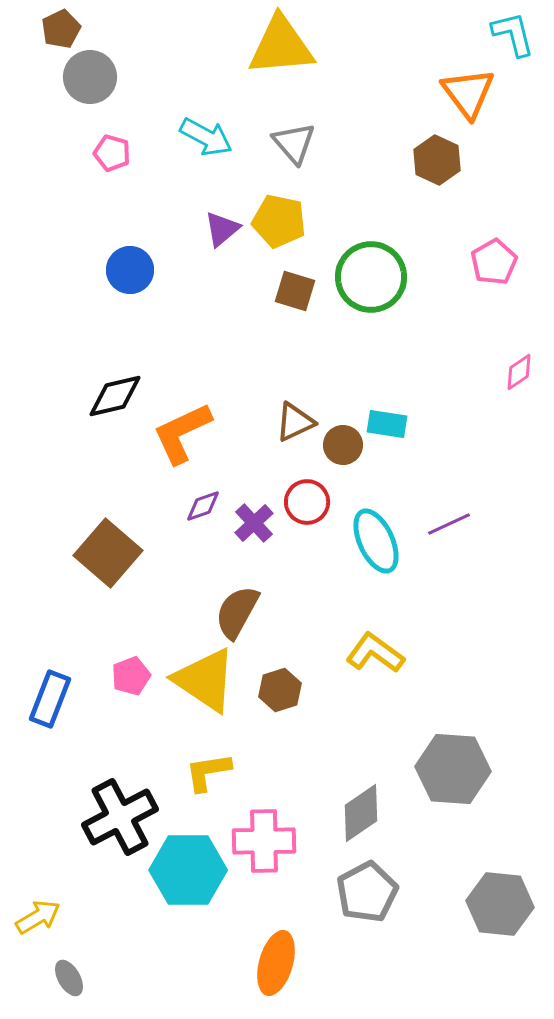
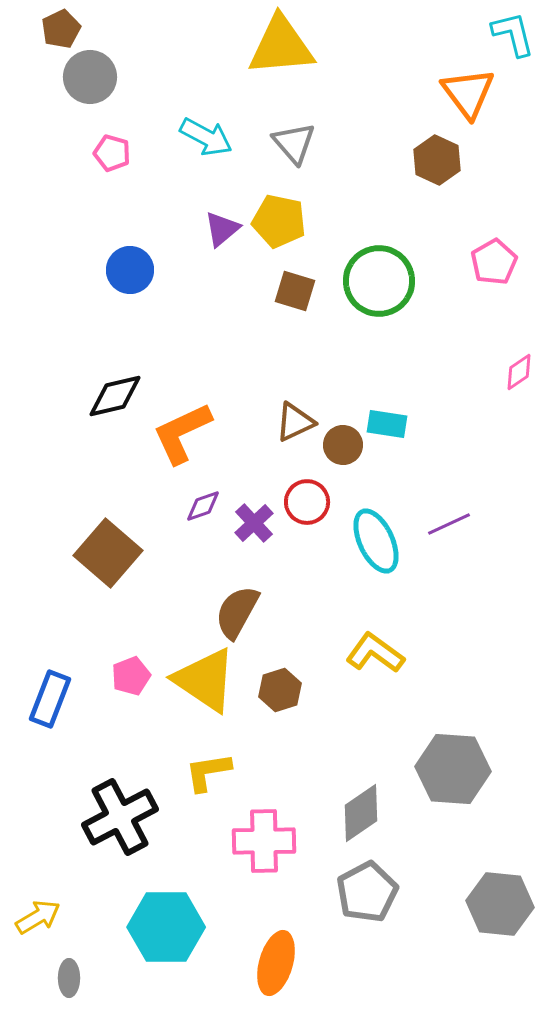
green circle at (371, 277): moved 8 px right, 4 px down
cyan hexagon at (188, 870): moved 22 px left, 57 px down
gray ellipse at (69, 978): rotated 30 degrees clockwise
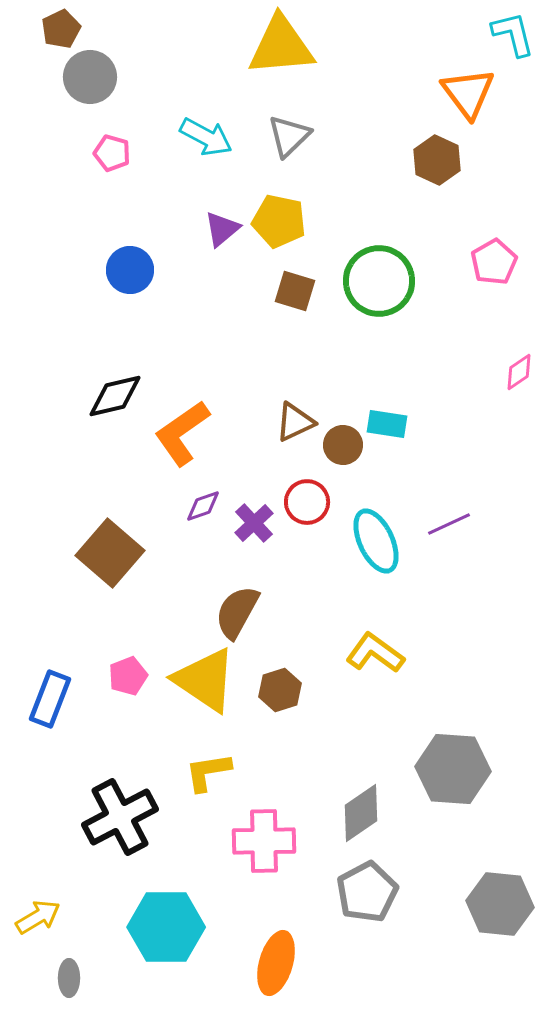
gray triangle at (294, 143): moved 5 px left, 7 px up; rotated 27 degrees clockwise
orange L-shape at (182, 433): rotated 10 degrees counterclockwise
brown square at (108, 553): moved 2 px right
pink pentagon at (131, 676): moved 3 px left
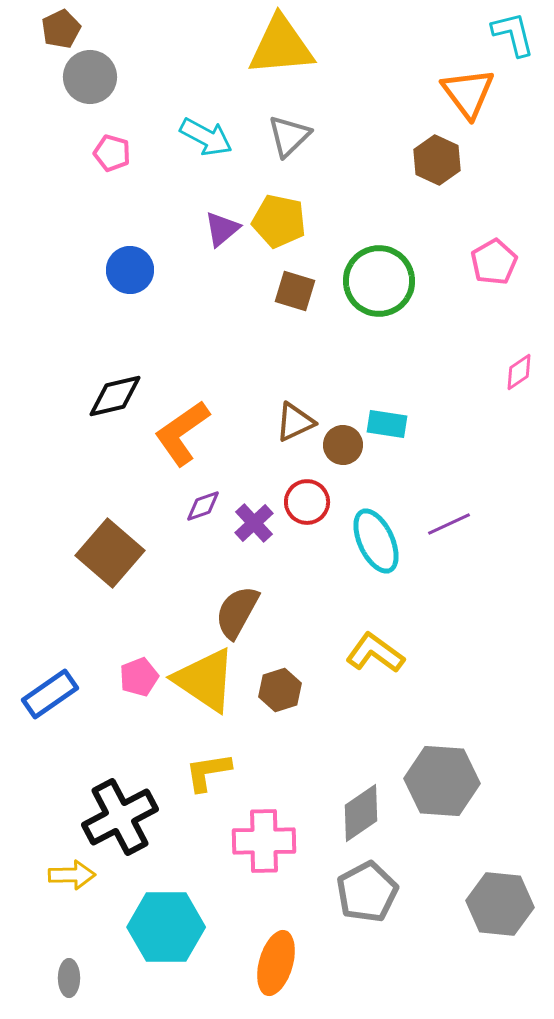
pink pentagon at (128, 676): moved 11 px right, 1 px down
blue rectangle at (50, 699): moved 5 px up; rotated 34 degrees clockwise
gray hexagon at (453, 769): moved 11 px left, 12 px down
yellow arrow at (38, 917): moved 34 px right, 42 px up; rotated 30 degrees clockwise
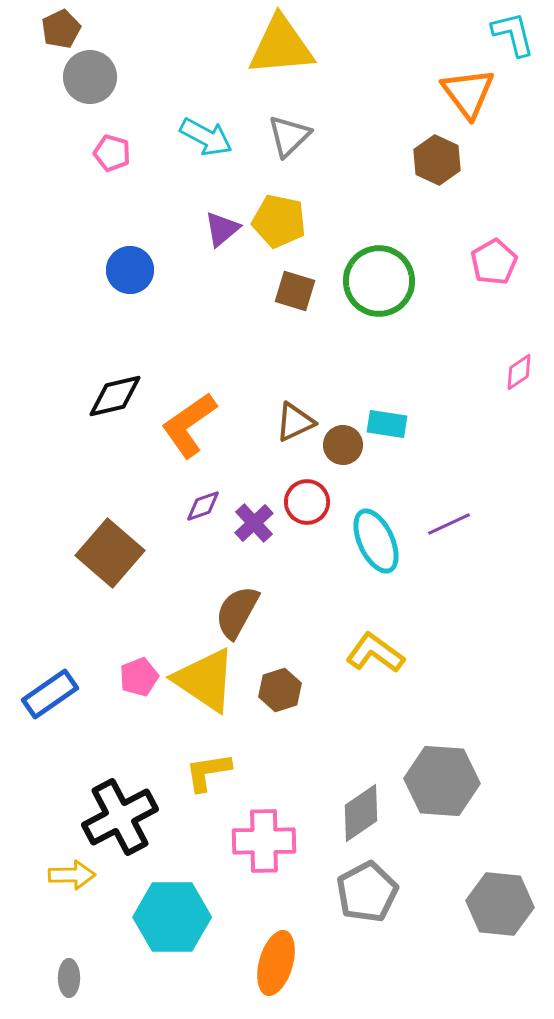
orange L-shape at (182, 433): moved 7 px right, 8 px up
cyan hexagon at (166, 927): moved 6 px right, 10 px up
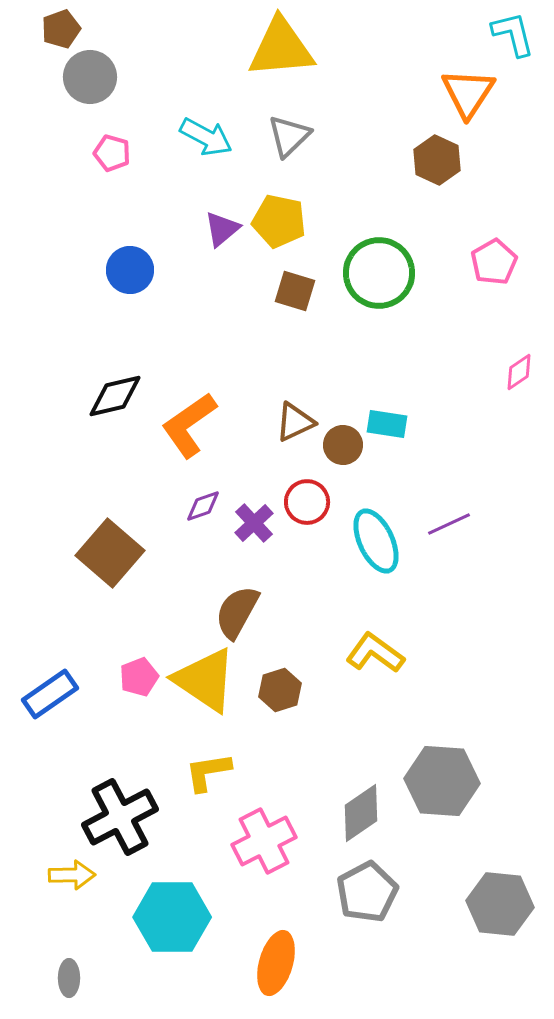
brown pentagon at (61, 29): rotated 6 degrees clockwise
yellow triangle at (281, 46): moved 2 px down
orange triangle at (468, 93): rotated 10 degrees clockwise
green circle at (379, 281): moved 8 px up
pink cross at (264, 841): rotated 26 degrees counterclockwise
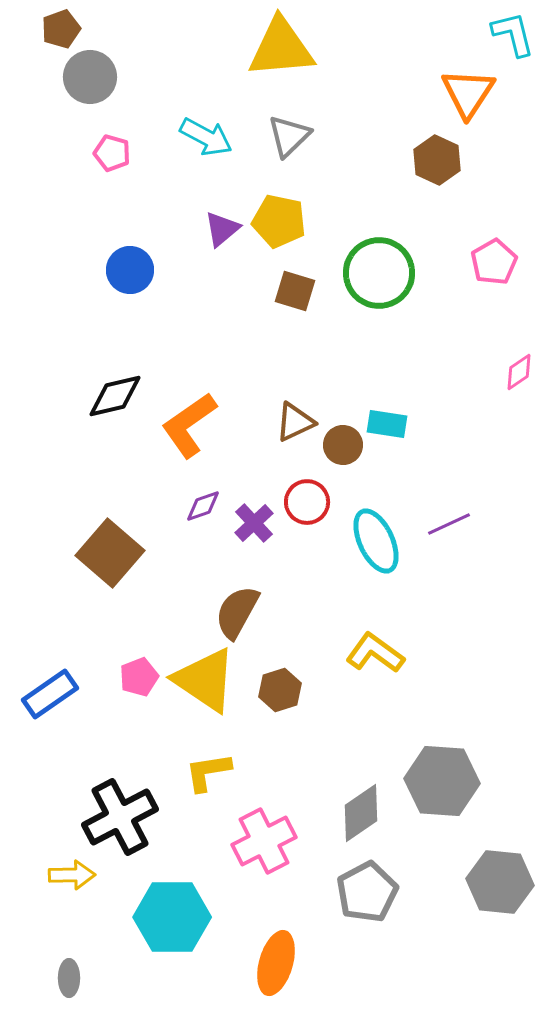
gray hexagon at (500, 904): moved 22 px up
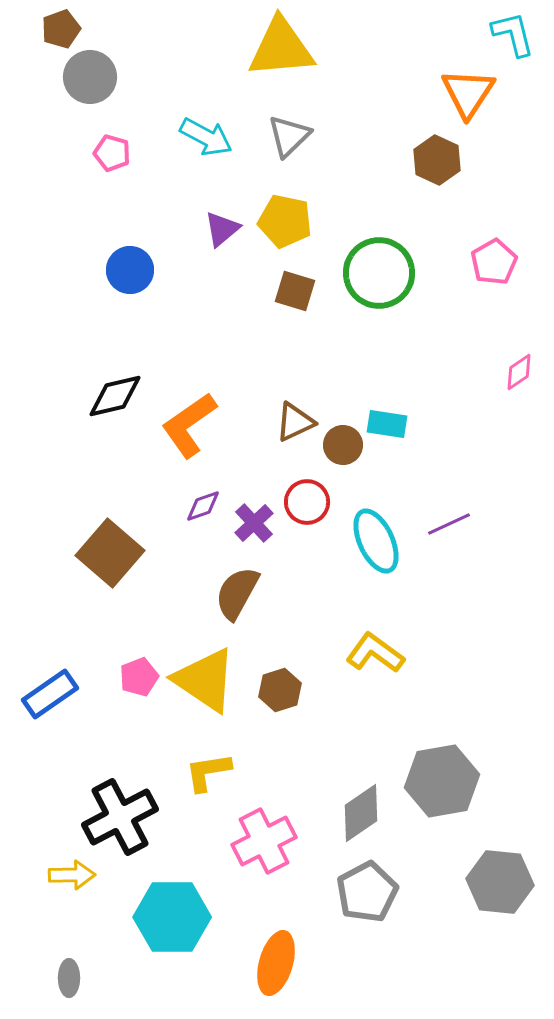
yellow pentagon at (279, 221): moved 6 px right
brown semicircle at (237, 612): moved 19 px up
gray hexagon at (442, 781): rotated 14 degrees counterclockwise
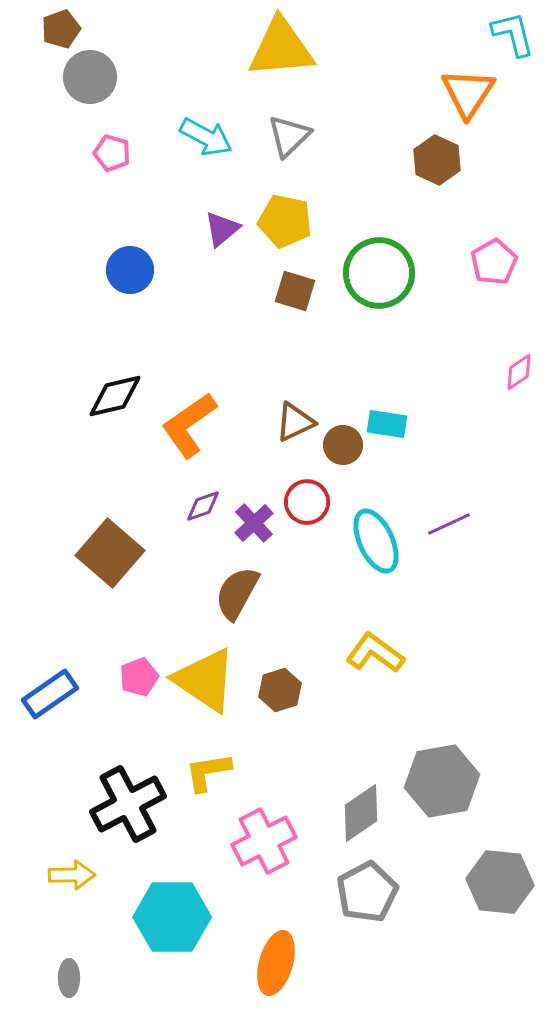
black cross at (120, 817): moved 8 px right, 13 px up
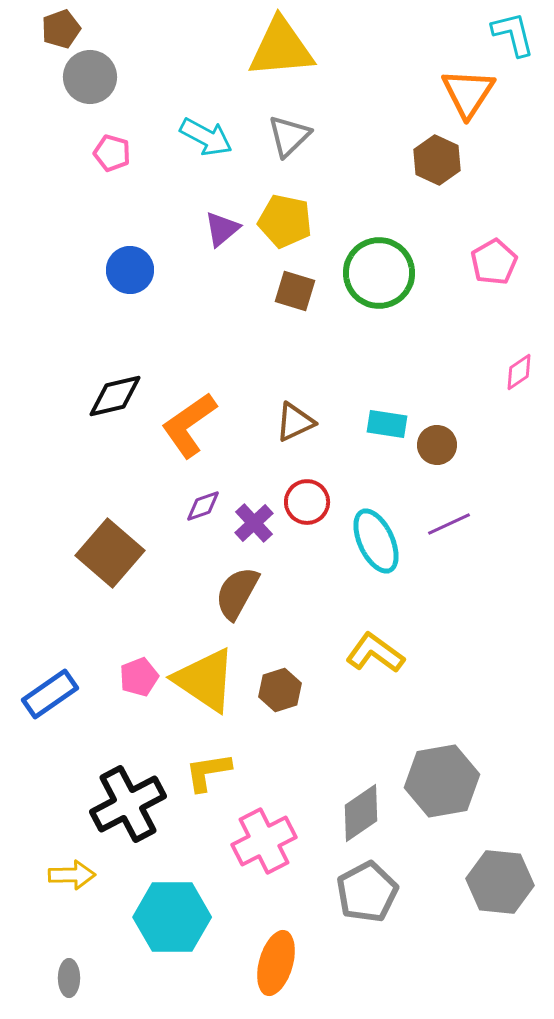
brown circle at (343, 445): moved 94 px right
